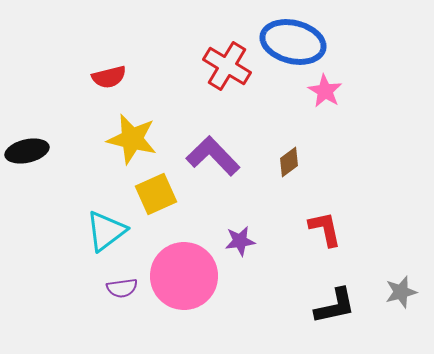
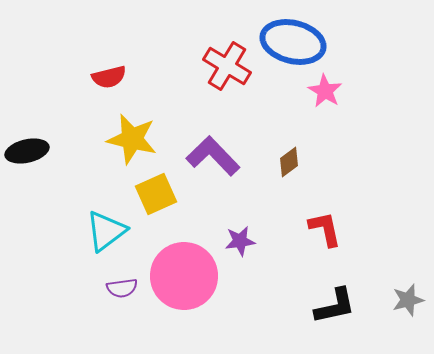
gray star: moved 7 px right, 8 px down
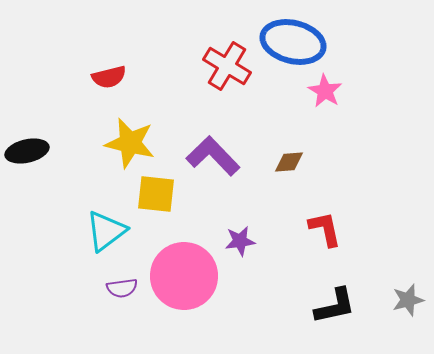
yellow star: moved 2 px left, 4 px down
brown diamond: rotated 32 degrees clockwise
yellow square: rotated 30 degrees clockwise
